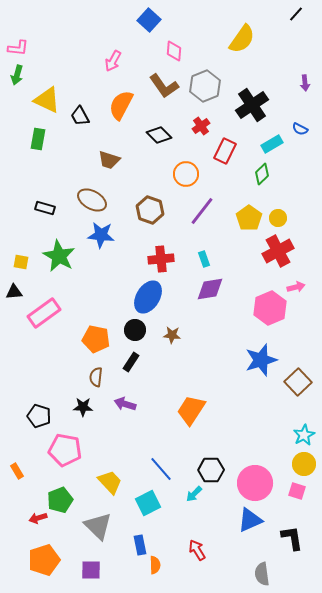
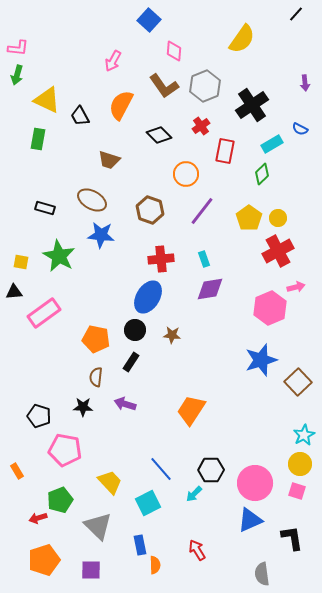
red rectangle at (225, 151): rotated 15 degrees counterclockwise
yellow circle at (304, 464): moved 4 px left
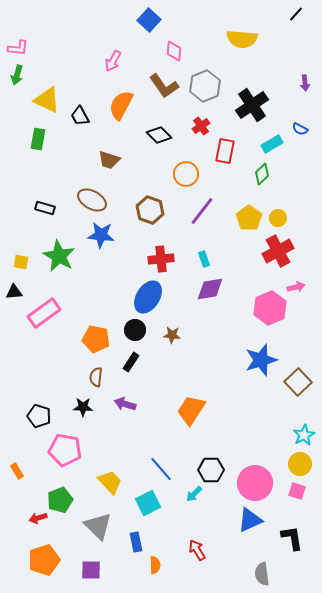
yellow semicircle at (242, 39): rotated 60 degrees clockwise
blue rectangle at (140, 545): moved 4 px left, 3 px up
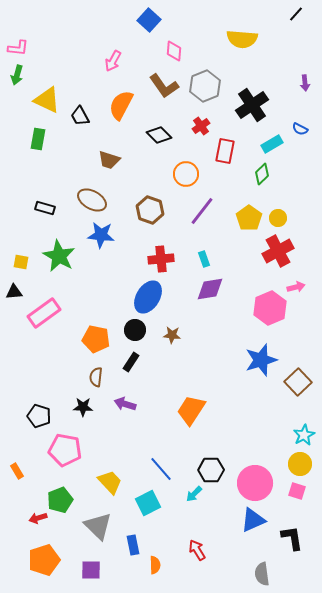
blue triangle at (250, 520): moved 3 px right
blue rectangle at (136, 542): moved 3 px left, 3 px down
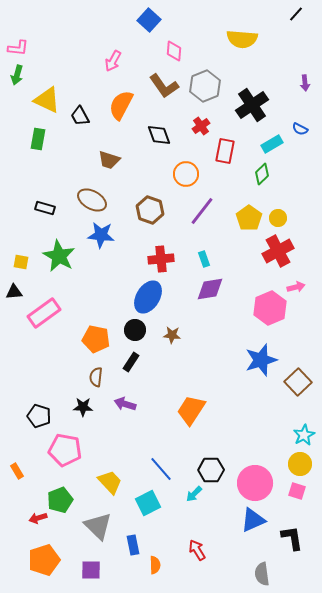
black diamond at (159, 135): rotated 25 degrees clockwise
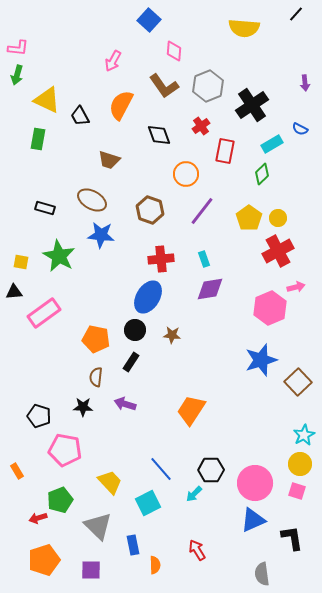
yellow semicircle at (242, 39): moved 2 px right, 11 px up
gray hexagon at (205, 86): moved 3 px right
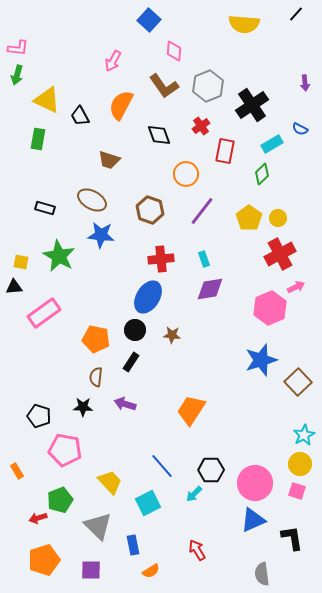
yellow semicircle at (244, 28): moved 4 px up
red cross at (278, 251): moved 2 px right, 3 px down
pink arrow at (296, 287): rotated 12 degrees counterclockwise
black triangle at (14, 292): moved 5 px up
blue line at (161, 469): moved 1 px right, 3 px up
orange semicircle at (155, 565): moved 4 px left, 6 px down; rotated 60 degrees clockwise
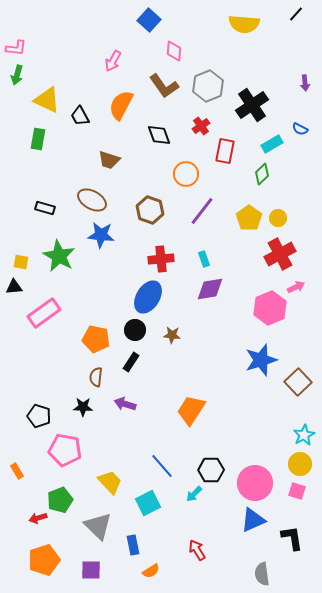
pink L-shape at (18, 48): moved 2 px left
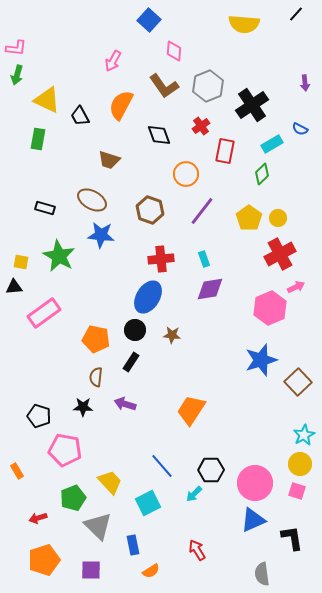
green pentagon at (60, 500): moved 13 px right, 2 px up
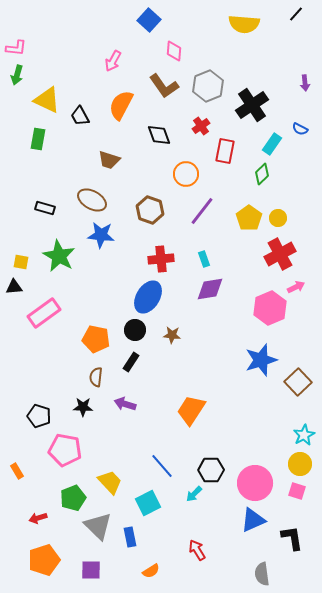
cyan rectangle at (272, 144): rotated 25 degrees counterclockwise
blue rectangle at (133, 545): moved 3 px left, 8 px up
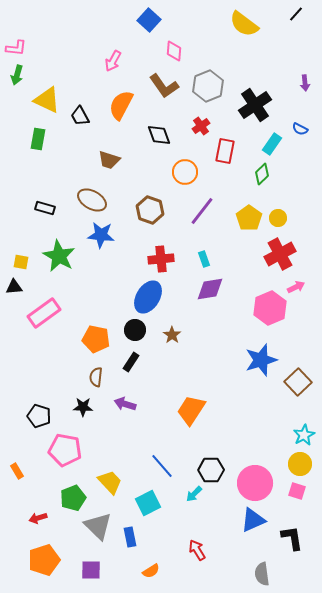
yellow semicircle at (244, 24): rotated 32 degrees clockwise
black cross at (252, 105): moved 3 px right
orange circle at (186, 174): moved 1 px left, 2 px up
brown star at (172, 335): rotated 30 degrees clockwise
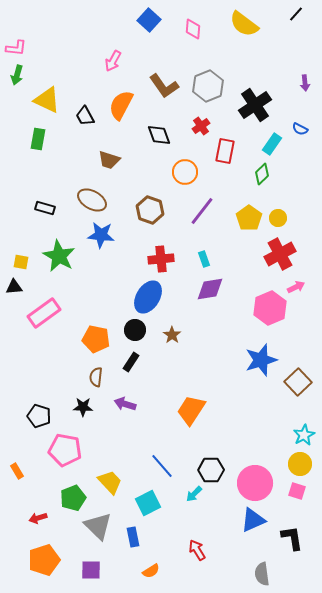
pink diamond at (174, 51): moved 19 px right, 22 px up
black trapezoid at (80, 116): moved 5 px right
blue rectangle at (130, 537): moved 3 px right
